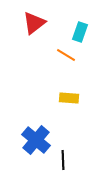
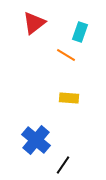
black line: moved 5 px down; rotated 36 degrees clockwise
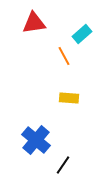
red triangle: rotated 30 degrees clockwise
cyan rectangle: moved 2 px right, 2 px down; rotated 30 degrees clockwise
orange line: moved 2 px left, 1 px down; rotated 30 degrees clockwise
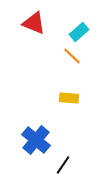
red triangle: rotated 30 degrees clockwise
cyan rectangle: moved 3 px left, 2 px up
orange line: moved 8 px right; rotated 18 degrees counterclockwise
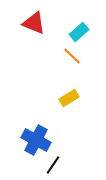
yellow rectangle: rotated 36 degrees counterclockwise
blue cross: rotated 12 degrees counterclockwise
black line: moved 10 px left
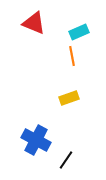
cyan rectangle: rotated 18 degrees clockwise
orange line: rotated 36 degrees clockwise
yellow rectangle: rotated 12 degrees clockwise
black line: moved 13 px right, 5 px up
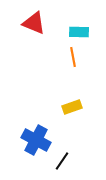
cyan rectangle: rotated 24 degrees clockwise
orange line: moved 1 px right, 1 px down
yellow rectangle: moved 3 px right, 9 px down
black line: moved 4 px left, 1 px down
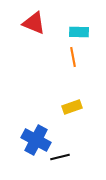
black line: moved 2 px left, 4 px up; rotated 42 degrees clockwise
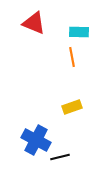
orange line: moved 1 px left
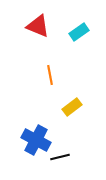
red triangle: moved 4 px right, 3 px down
cyan rectangle: rotated 36 degrees counterclockwise
orange line: moved 22 px left, 18 px down
yellow rectangle: rotated 18 degrees counterclockwise
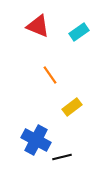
orange line: rotated 24 degrees counterclockwise
black line: moved 2 px right
